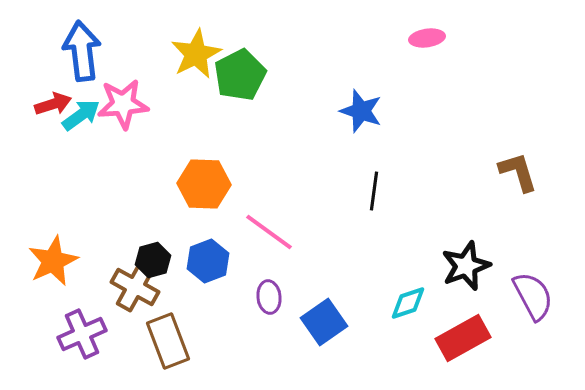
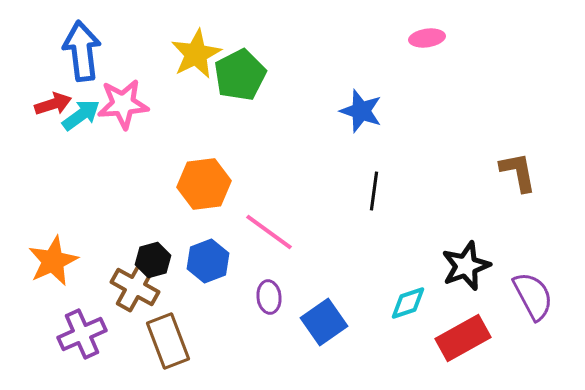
brown L-shape: rotated 6 degrees clockwise
orange hexagon: rotated 9 degrees counterclockwise
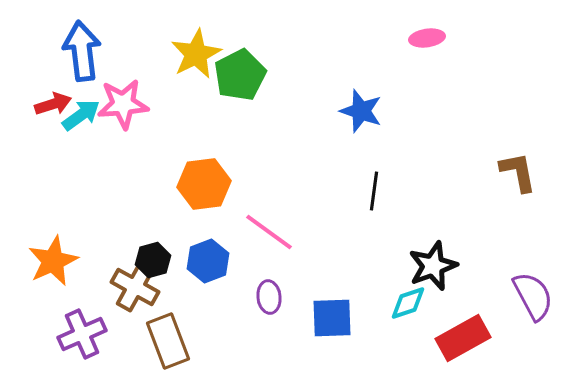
black star: moved 33 px left
blue square: moved 8 px right, 4 px up; rotated 33 degrees clockwise
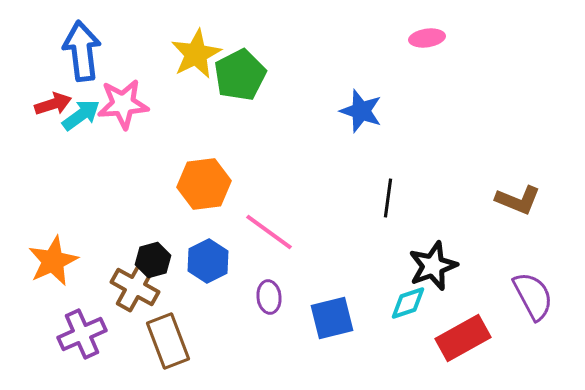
brown L-shape: moved 28 px down; rotated 123 degrees clockwise
black line: moved 14 px right, 7 px down
blue hexagon: rotated 6 degrees counterclockwise
blue square: rotated 12 degrees counterclockwise
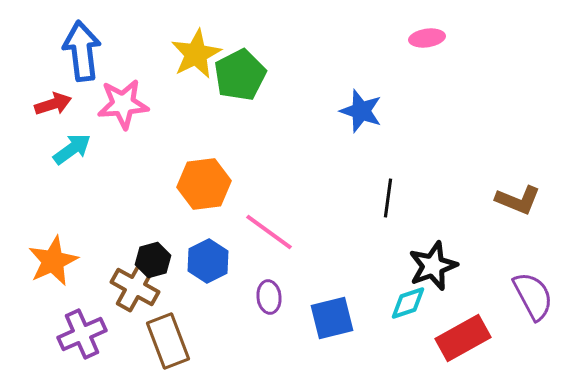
cyan arrow: moved 9 px left, 34 px down
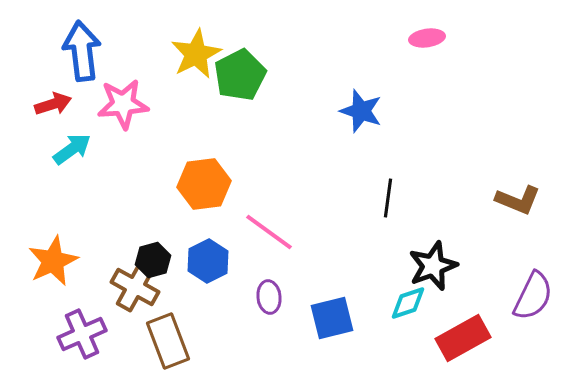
purple semicircle: rotated 54 degrees clockwise
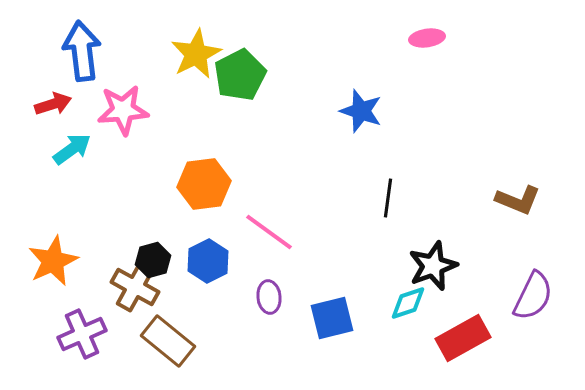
pink star: moved 6 px down
brown rectangle: rotated 30 degrees counterclockwise
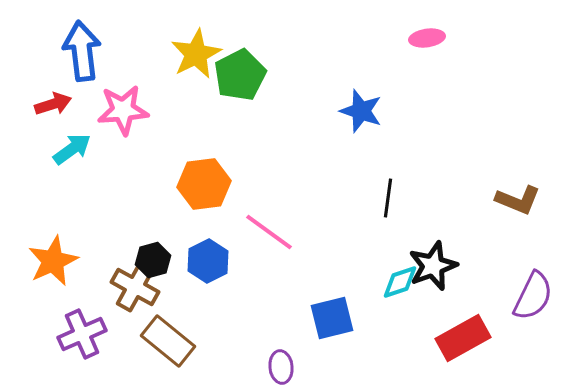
purple ellipse: moved 12 px right, 70 px down
cyan diamond: moved 8 px left, 21 px up
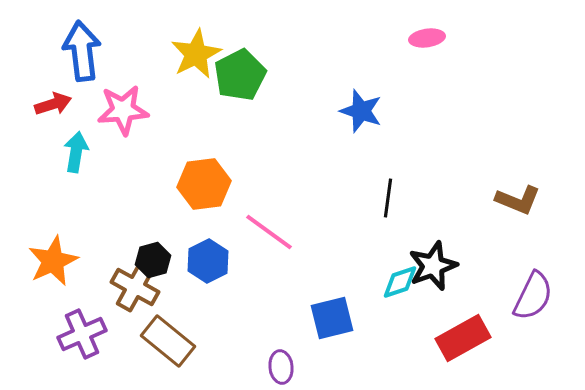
cyan arrow: moved 4 px right, 3 px down; rotated 45 degrees counterclockwise
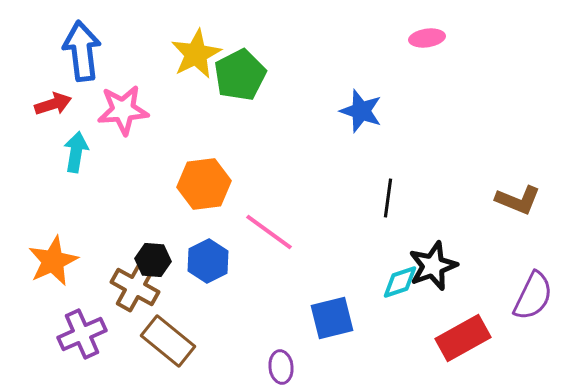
black hexagon: rotated 20 degrees clockwise
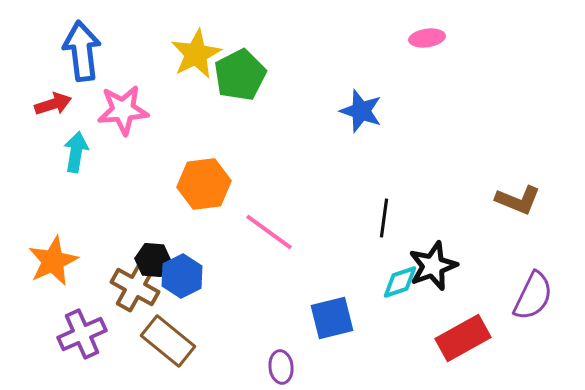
black line: moved 4 px left, 20 px down
blue hexagon: moved 26 px left, 15 px down
